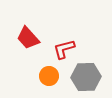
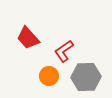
red L-shape: moved 2 px down; rotated 20 degrees counterclockwise
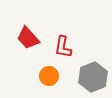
red L-shape: moved 1 px left, 4 px up; rotated 45 degrees counterclockwise
gray hexagon: moved 7 px right; rotated 20 degrees counterclockwise
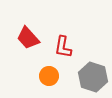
gray hexagon: rotated 20 degrees counterclockwise
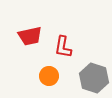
red trapezoid: moved 2 px right, 2 px up; rotated 60 degrees counterclockwise
gray hexagon: moved 1 px right, 1 px down
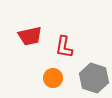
red L-shape: moved 1 px right
orange circle: moved 4 px right, 2 px down
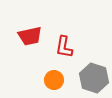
orange circle: moved 1 px right, 2 px down
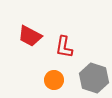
red trapezoid: rotated 40 degrees clockwise
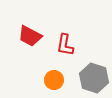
red L-shape: moved 1 px right, 2 px up
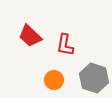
red trapezoid: rotated 15 degrees clockwise
